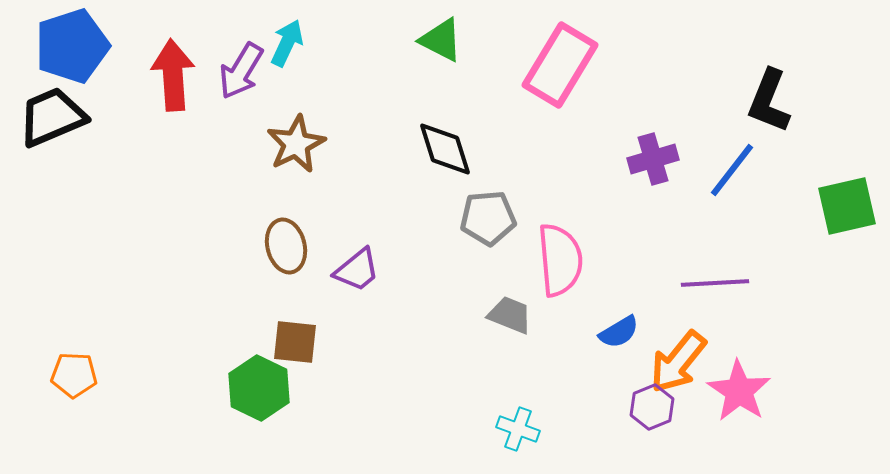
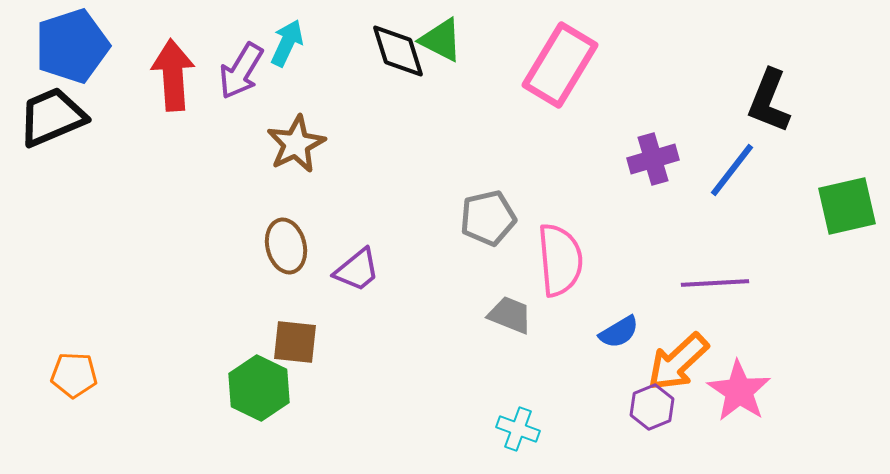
black diamond: moved 47 px left, 98 px up
gray pentagon: rotated 8 degrees counterclockwise
orange arrow: rotated 8 degrees clockwise
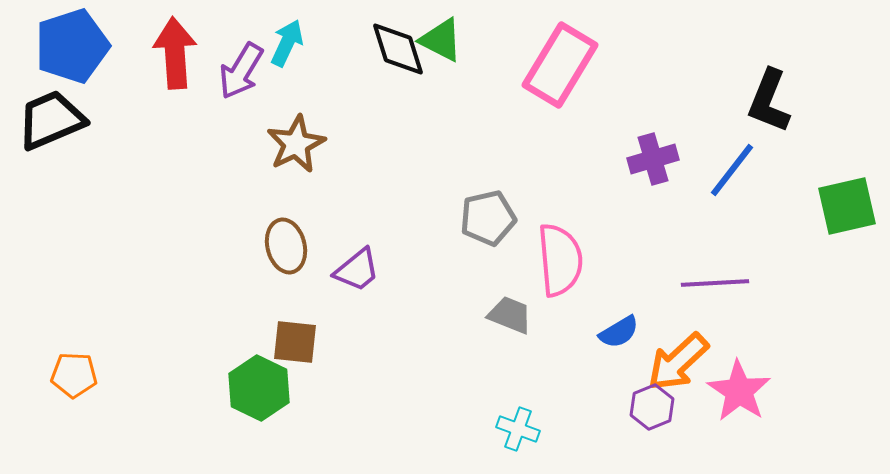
black diamond: moved 2 px up
red arrow: moved 2 px right, 22 px up
black trapezoid: moved 1 px left, 3 px down
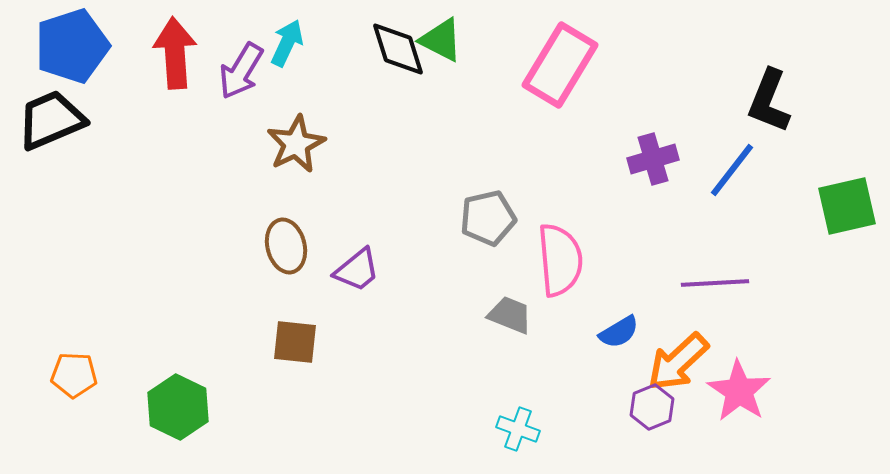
green hexagon: moved 81 px left, 19 px down
